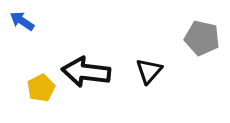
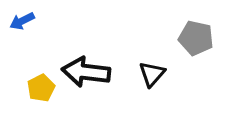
blue arrow: rotated 60 degrees counterclockwise
gray pentagon: moved 6 px left
black triangle: moved 3 px right, 3 px down
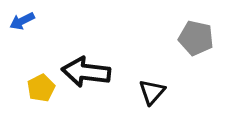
black triangle: moved 18 px down
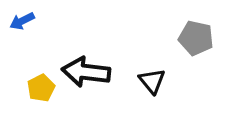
black triangle: moved 11 px up; rotated 20 degrees counterclockwise
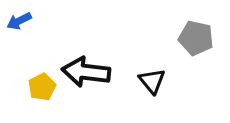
blue arrow: moved 3 px left
yellow pentagon: moved 1 px right, 1 px up
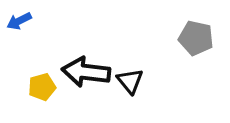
black triangle: moved 22 px left
yellow pentagon: rotated 12 degrees clockwise
